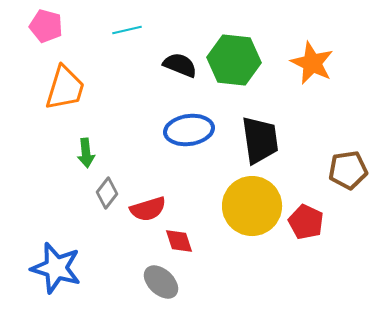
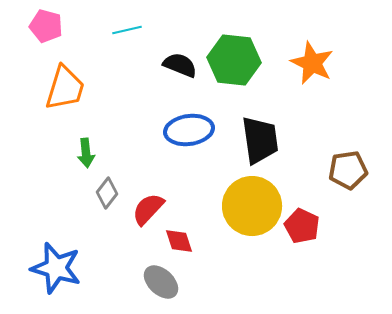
red semicircle: rotated 150 degrees clockwise
red pentagon: moved 4 px left, 4 px down
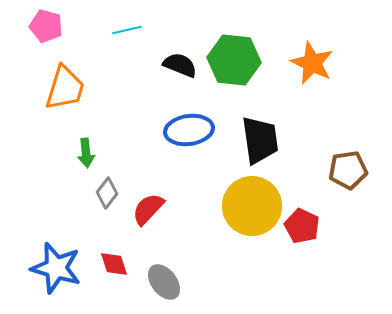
red diamond: moved 65 px left, 23 px down
gray ellipse: moved 3 px right; rotated 9 degrees clockwise
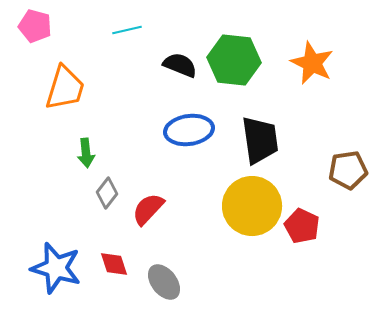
pink pentagon: moved 11 px left
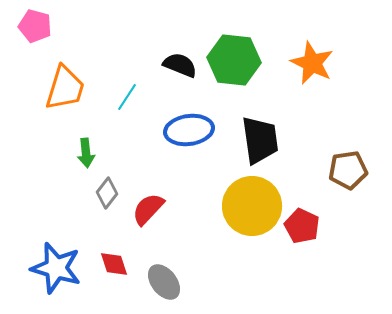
cyan line: moved 67 px down; rotated 44 degrees counterclockwise
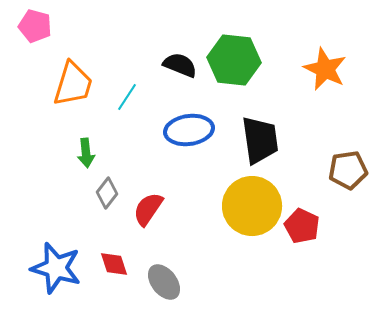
orange star: moved 13 px right, 6 px down
orange trapezoid: moved 8 px right, 4 px up
red semicircle: rotated 9 degrees counterclockwise
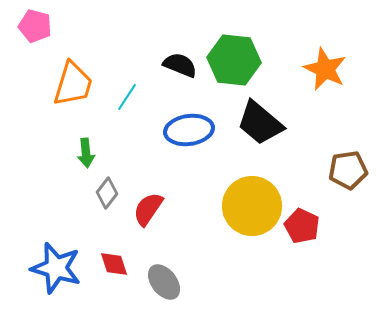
black trapezoid: moved 17 px up; rotated 138 degrees clockwise
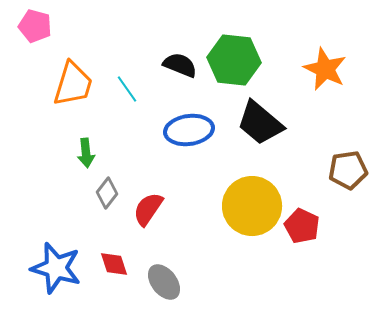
cyan line: moved 8 px up; rotated 68 degrees counterclockwise
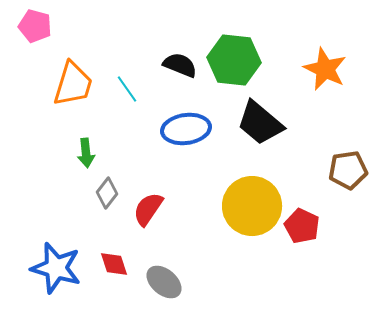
blue ellipse: moved 3 px left, 1 px up
gray ellipse: rotated 12 degrees counterclockwise
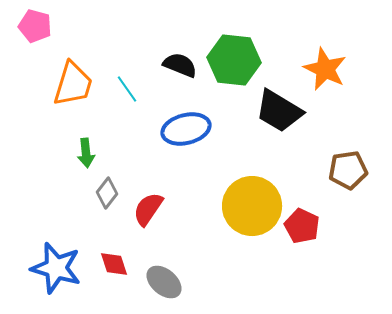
black trapezoid: moved 19 px right, 12 px up; rotated 9 degrees counterclockwise
blue ellipse: rotated 6 degrees counterclockwise
